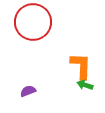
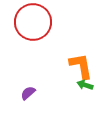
orange L-shape: rotated 12 degrees counterclockwise
purple semicircle: moved 2 px down; rotated 21 degrees counterclockwise
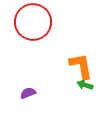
purple semicircle: rotated 21 degrees clockwise
